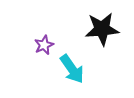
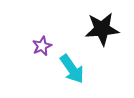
purple star: moved 2 px left, 1 px down
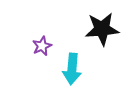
cyan arrow: rotated 40 degrees clockwise
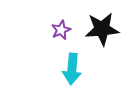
purple star: moved 19 px right, 16 px up
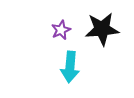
cyan arrow: moved 2 px left, 2 px up
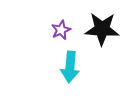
black star: rotated 8 degrees clockwise
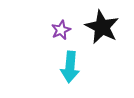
black star: moved 2 px up; rotated 24 degrees clockwise
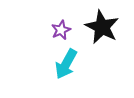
cyan arrow: moved 4 px left, 3 px up; rotated 24 degrees clockwise
